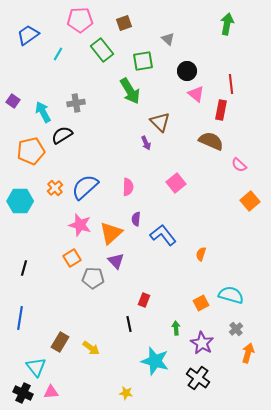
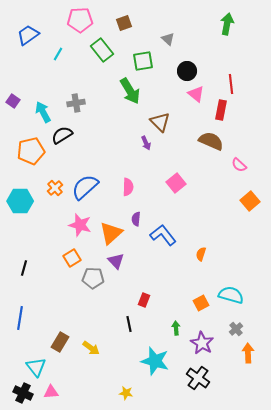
orange arrow at (248, 353): rotated 18 degrees counterclockwise
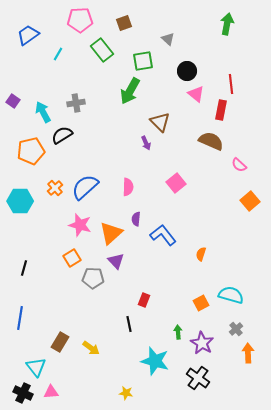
green arrow at (130, 91): rotated 60 degrees clockwise
green arrow at (176, 328): moved 2 px right, 4 px down
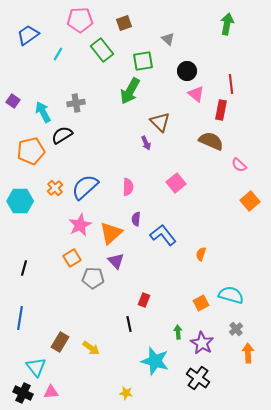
pink star at (80, 225): rotated 30 degrees clockwise
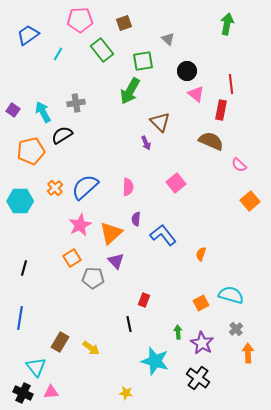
purple square at (13, 101): moved 9 px down
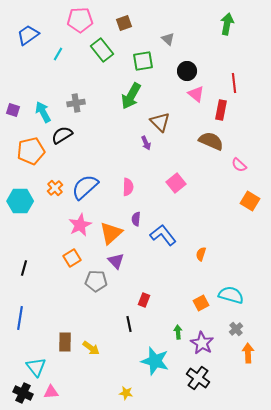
red line at (231, 84): moved 3 px right, 1 px up
green arrow at (130, 91): moved 1 px right, 5 px down
purple square at (13, 110): rotated 16 degrees counterclockwise
orange square at (250, 201): rotated 18 degrees counterclockwise
gray pentagon at (93, 278): moved 3 px right, 3 px down
brown rectangle at (60, 342): moved 5 px right; rotated 30 degrees counterclockwise
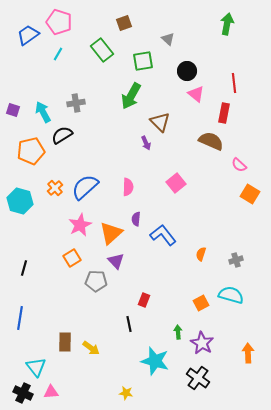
pink pentagon at (80, 20): moved 21 px left, 2 px down; rotated 20 degrees clockwise
red rectangle at (221, 110): moved 3 px right, 3 px down
cyan hexagon at (20, 201): rotated 15 degrees clockwise
orange square at (250, 201): moved 7 px up
gray cross at (236, 329): moved 69 px up; rotated 24 degrees clockwise
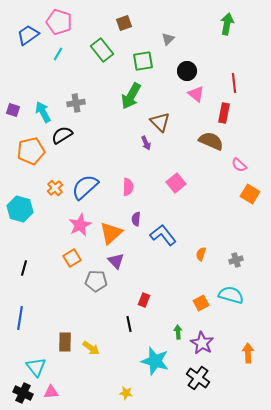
gray triangle at (168, 39): rotated 32 degrees clockwise
cyan hexagon at (20, 201): moved 8 px down
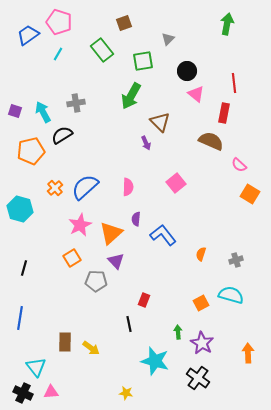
purple square at (13, 110): moved 2 px right, 1 px down
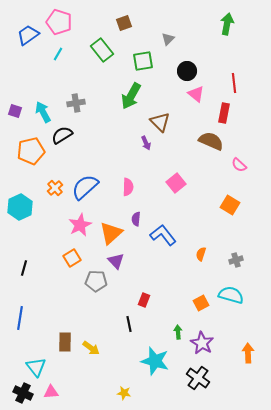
orange square at (250, 194): moved 20 px left, 11 px down
cyan hexagon at (20, 209): moved 2 px up; rotated 20 degrees clockwise
yellow star at (126, 393): moved 2 px left
